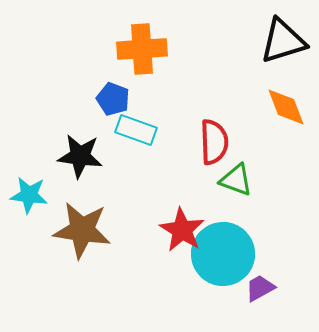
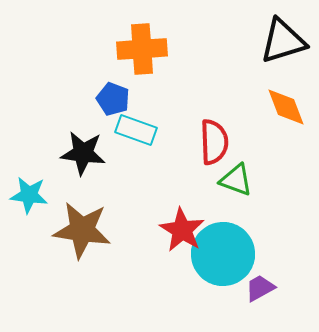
black star: moved 3 px right, 3 px up
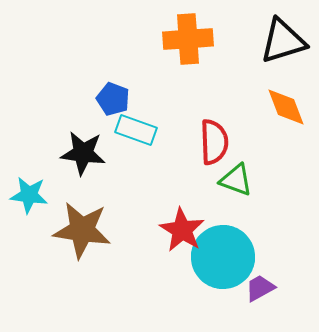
orange cross: moved 46 px right, 10 px up
cyan circle: moved 3 px down
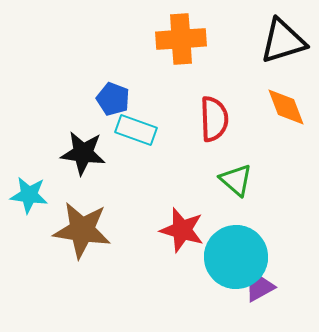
orange cross: moved 7 px left
red semicircle: moved 23 px up
green triangle: rotated 21 degrees clockwise
red star: rotated 15 degrees counterclockwise
cyan circle: moved 13 px right
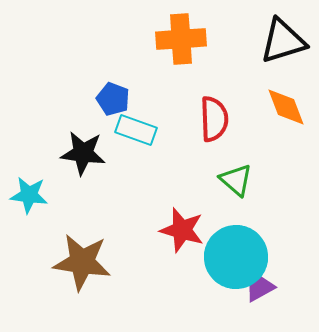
brown star: moved 32 px down
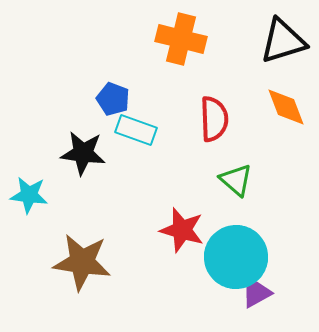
orange cross: rotated 18 degrees clockwise
purple trapezoid: moved 3 px left, 6 px down
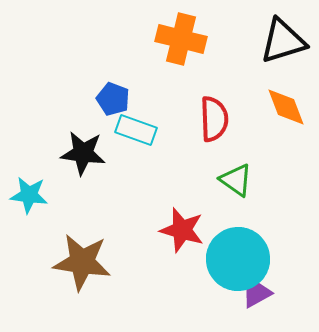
green triangle: rotated 6 degrees counterclockwise
cyan circle: moved 2 px right, 2 px down
